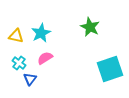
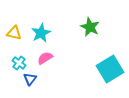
yellow triangle: moved 2 px left, 3 px up
cyan square: rotated 12 degrees counterclockwise
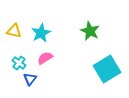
green star: moved 4 px down
yellow triangle: moved 2 px up
cyan square: moved 3 px left
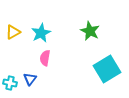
yellow triangle: moved 1 px left, 1 px down; rotated 42 degrees counterclockwise
pink semicircle: rotated 49 degrees counterclockwise
cyan cross: moved 9 px left, 20 px down; rotated 24 degrees counterclockwise
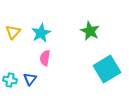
yellow triangle: rotated 21 degrees counterclockwise
cyan cross: moved 3 px up
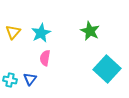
cyan square: rotated 16 degrees counterclockwise
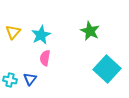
cyan star: moved 2 px down
